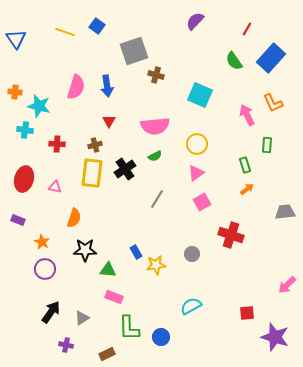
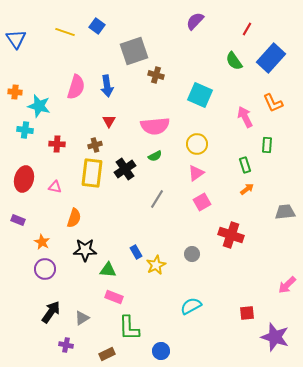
pink arrow at (247, 115): moved 2 px left, 2 px down
yellow star at (156, 265): rotated 18 degrees counterclockwise
blue circle at (161, 337): moved 14 px down
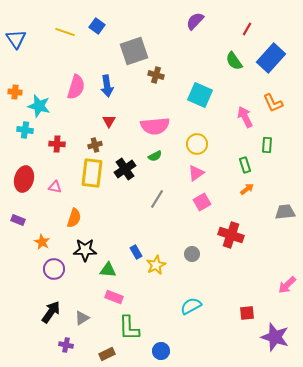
purple circle at (45, 269): moved 9 px right
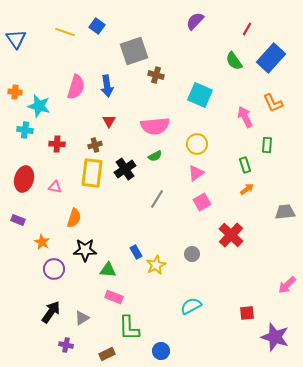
red cross at (231, 235): rotated 25 degrees clockwise
